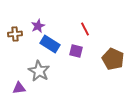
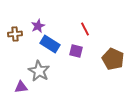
purple triangle: moved 2 px right, 1 px up
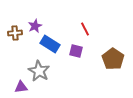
purple star: moved 3 px left
brown cross: moved 1 px up
brown pentagon: rotated 10 degrees clockwise
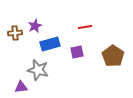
red line: moved 2 px up; rotated 72 degrees counterclockwise
blue rectangle: rotated 48 degrees counterclockwise
purple square: moved 1 px right, 1 px down; rotated 24 degrees counterclockwise
brown pentagon: moved 3 px up
gray star: moved 1 px left, 1 px up; rotated 15 degrees counterclockwise
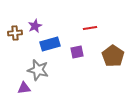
red line: moved 5 px right, 1 px down
purple triangle: moved 3 px right, 1 px down
